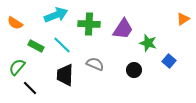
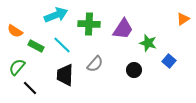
orange semicircle: moved 8 px down
gray semicircle: rotated 108 degrees clockwise
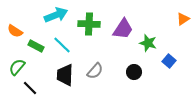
gray semicircle: moved 7 px down
black circle: moved 2 px down
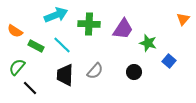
orange triangle: rotated 16 degrees counterclockwise
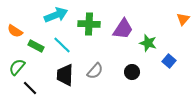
black circle: moved 2 px left
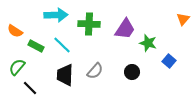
cyan arrow: rotated 20 degrees clockwise
purple trapezoid: moved 2 px right
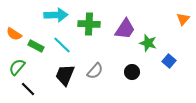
orange semicircle: moved 1 px left, 3 px down
black trapezoid: rotated 20 degrees clockwise
black line: moved 2 px left, 1 px down
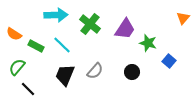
orange triangle: moved 1 px up
green cross: moved 1 px right; rotated 35 degrees clockwise
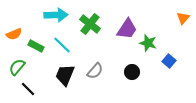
purple trapezoid: moved 2 px right
orange semicircle: rotated 56 degrees counterclockwise
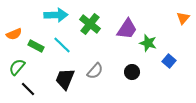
black trapezoid: moved 4 px down
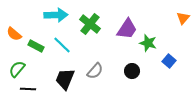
orange semicircle: rotated 63 degrees clockwise
green semicircle: moved 2 px down
black circle: moved 1 px up
black line: rotated 42 degrees counterclockwise
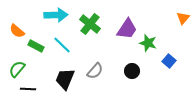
orange semicircle: moved 3 px right, 3 px up
